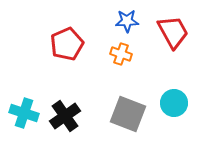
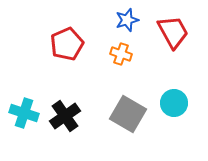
blue star: moved 1 px up; rotated 15 degrees counterclockwise
gray square: rotated 9 degrees clockwise
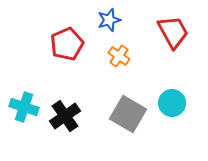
blue star: moved 18 px left
orange cross: moved 2 px left, 2 px down; rotated 15 degrees clockwise
cyan circle: moved 2 px left
cyan cross: moved 6 px up
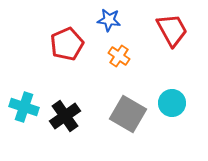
blue star: rotated 25 degrees clockwise
red trapezoid: moved 1 px left, 2 px up
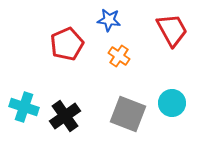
gray square: rotated 9 degrees counterclockwise
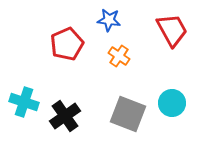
cyan cross: moved 5 px up
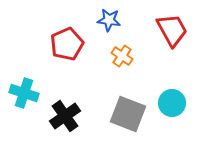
orange cross: moved 3 px right
cyan cross: moved 9 px up
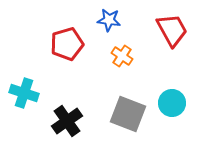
red pentagon: rotated 8 degrees clockwise
black cross: moved 2 px right, 5 px down
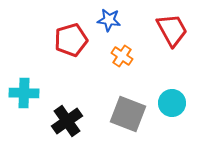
red pentagon: moved 4 px right, 4 px up
cyan cross: rotated 16 degrees counterclockwise
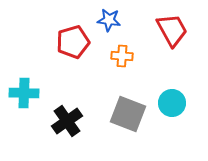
red pentagon: moved 2 px right, 2 px down
orange cross: rotated 30 degrees counterclockwise
